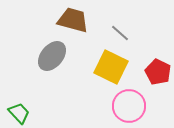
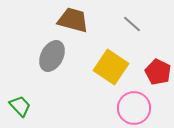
gray line: moved 12 px right, 9 px up
gray ellipse: rotated 12 degrees counterclockwise
yellow square: rotated 8 degrees clockwise
pink circle: moved 5 px right, 2 px down
green trapezoid: moved 1 px right, 7 px up
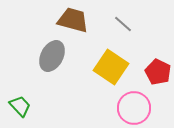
gray line: moved 9 px left
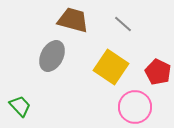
pink circle: moved 1 px right, 1 px up
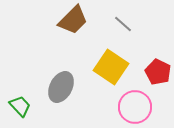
brown trapezoid: rotated 120 degrees clockwise
gray ellipse: moved 9 px right, 31 px down
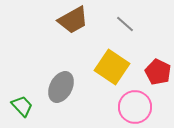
brown trapezoid: rotated 16 degrees clockwise
gray line: moved 2 px right
yellow square: moved 1 px right
green trapezoid: moved 2 px right
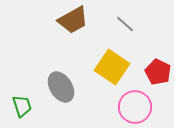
gray ellipse: rotated 60 degrees counterclockwise
green trapezoid: rotated 25 degrees clockwise
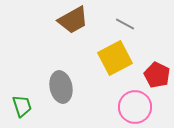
gray line: rotated 12 degrees counterclockwise
yellow square: moved 3 px right, 9 px up; rotated 28 degrees clockwise
red pentagon: moved 1 px left, 3 px down
gray ellipse: rotated 20 degrees clockwise
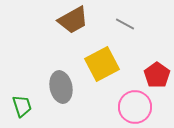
yellow square: moved 13 px left, 6 px down
red pentagon: rotated 10 degrees clockwise
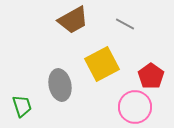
red pentagon: moved 6 px left, 1 px down
gray ellipse: moved 1 px left, 2 px up
